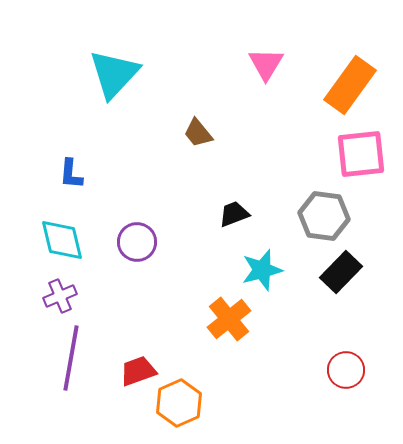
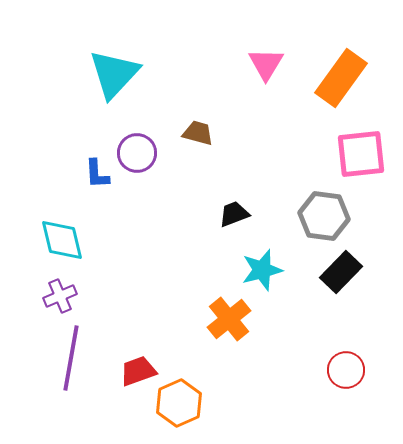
orange rectangle: moved 9 px left, 7 px up
brown trapezoid: rotated 144 degrees clockwise
blue L-shape: moved 26 px right; rotated 8 degrees counterclockwise
purple circle: moved 89 px up
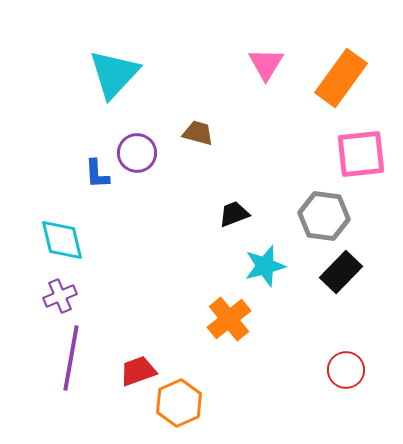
cyan star: moved 3 px right, 4 px up
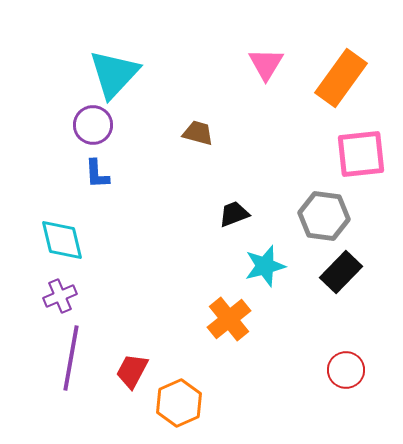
purple circle: moved 44 px left, 28 px up
red trapezoid: moved 6 px left; rotated 42 degrees counterclockwise
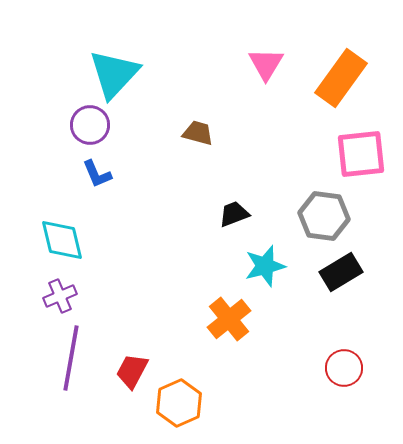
purple circle: moved 3 px left
blue L-shape: rotated 20 degrees counterclockwise
black rectangle: rotated 15 degrees clockwise
red circle: moved 2 px left, 2 px up
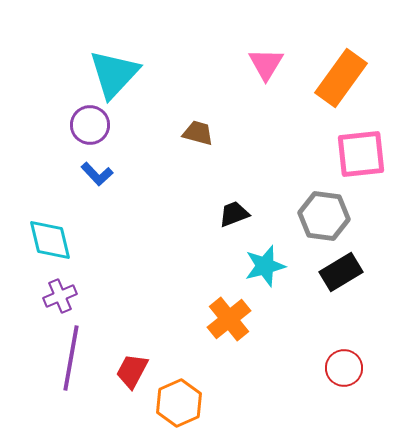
blue L-shape: rotated 20 degrees counterclockwise
cyan diamond: moved 12 px left
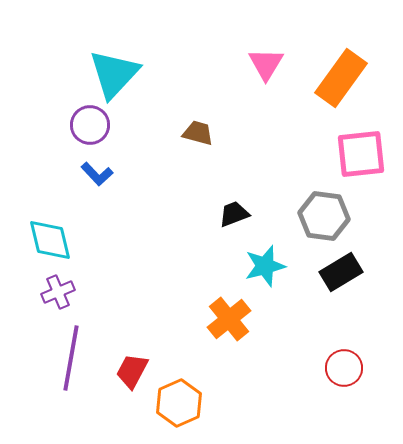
purple cross: moved 2 px left, 4 px up
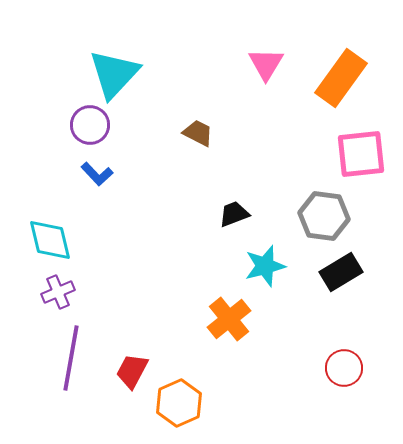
brown trapezoid: rotated 12 degrees clockwise
